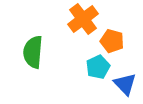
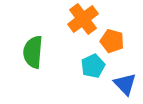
cyan pentagon: moved 5 px left, 1 px up
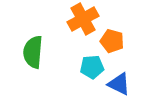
orange cross: rotated 8 degrees clockwise
cyan pentagon: moved 1 px left, 1 px down; rotated 20 degrees clockwise
blue triangle: moved 6 px left; rotated 20 degrees counterclockwise
